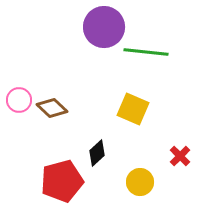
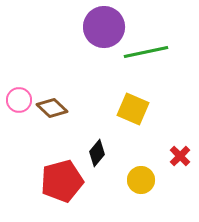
green line: rotated 18 degrees counterclockwise
black diamond: rotated 8 degrees counterclockwise
yellow circle: moved 1 px right, 2 px up
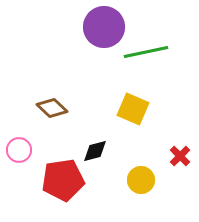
pink circle: moved 50 px down
black diamond: moved 2 px left, 2 px up; rotated 36 degrees clockwise
red pentagon: moved 1 px right, 1 px up; rotated 6 degrees clockwise
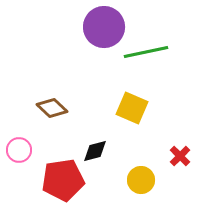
yellow square: moved 1 px left, 1 px up
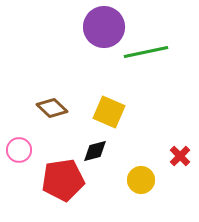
yellow square: moved 23 px left, 4 px down
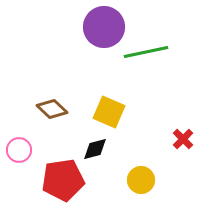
brown diamond: moved 1 px down
black diamond: moved 2 px up
red cross: moved 3 px right, 17 px up
